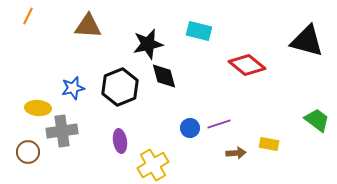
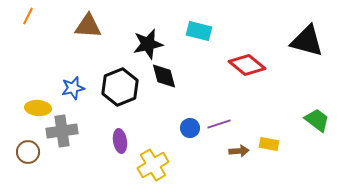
brown arrow: moved 3 px right, 2 px up
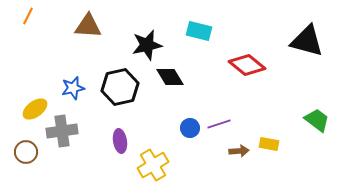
black star: moved 1 px left, 1 px down
black diamond: moved 6 px right, 1 px down; rotated 16 degrees counterclockwise
black hexagon: rotated 9 degrees clockwise
yellow ellipse: moved 3 px left, 1 px down; rotated 40 degrees counterclockwise
brown circle: moved 2 px left
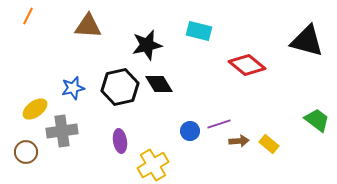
black diamond: moved 11 px left, 7 px down
blue circle: moved 3 px down
yellow rectangle: rotated 30 degrees clockwise
brown arrow: moved 10 px up
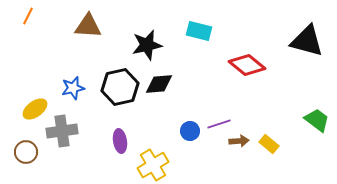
black diamond: rotated 64 degrees counterclockwise
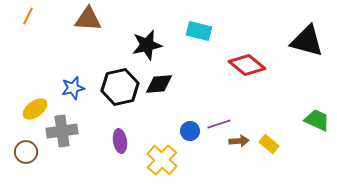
brown triangle: moved 7 px up
green trapezoid: rotated 12 degrees counterclockwise
yellow cross: moved 9 px right, 5 px up; rotated 16 degrees counterclockwise
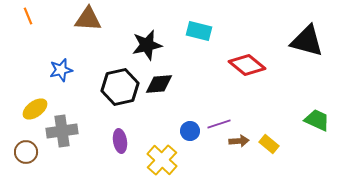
orange line: rotated 48 degrees counterclockwise
blue star: moved 12 px left, 18 px up
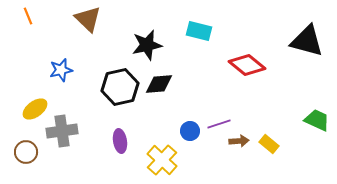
brown triangle: rotated 40 degrees clockwise
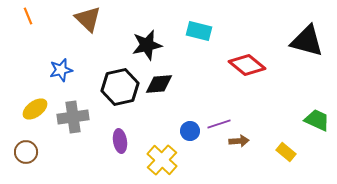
gray cross: moved 11 px right, 14 px up
yellow rectangle: moved 17 px right, 8 px down
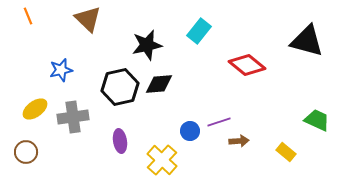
cyan rectangle: rotated 65 degrees counterclockwise
purple line: moved 2 px up
